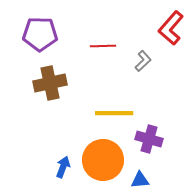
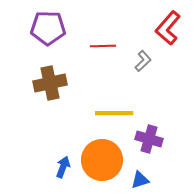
red L-shape: moved 3 px left
purple pentagon: moved 8 px right, 6 px up
orange circle: moved 1 px left
blue triangle: rotated 12 degrees counterclockwise
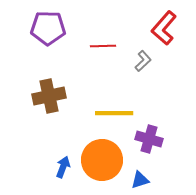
red L-shape: moved 4 px left
brown cross: moved 1 px left, 13 px down
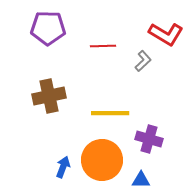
red L-shape: moved 2 px right, 6 px down; rotated 100 degrees counterclockwise
yellow line: moved 4 px left
blue triangle: moved 1 px right; rotated 18 degrees clockwise
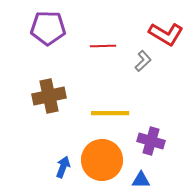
purple cross: moved 2 px right, 2 px down
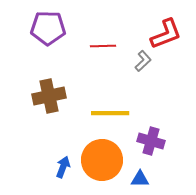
red L-shape: rotated 52 degrees counterclockwise
blue triangle: moved 1 px left, 1 px up
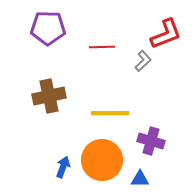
red line: moved 1 px left, 1 px down
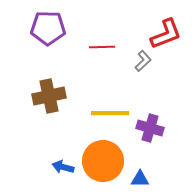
purple cross: moved 1 px left, 13 px up
orange circle: moved 1 px right, 1 px down
blue arrow: rotated 95 degrees counterclockwise
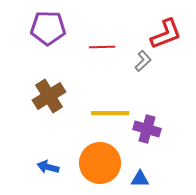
brown cross: rotated 20 degrees counterclockwise
purple cross: moved 3 px left, 1 px down
orange circle: moved 3 px left, 2 px down
blue arrow: moved 15 px left
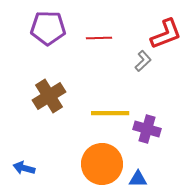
red line: moved 3 px left, 9 px up
orange circle: moved 2 px right, 1 px down
blue arrow: moved 24 px left, 1 px down
blue triangle: moved 2 px left
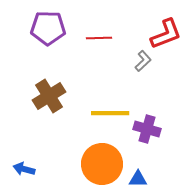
blue arrow: moved 1 px down
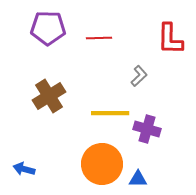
red L-shape: moved 4 px right, 5 px down; rotated 112 degrees clockwise
gray L-shape: moved 4 px left, 15 px down
